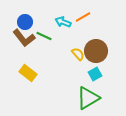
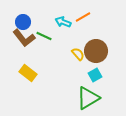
blue circle: moved 2 px left
cyan square: moved 1 px down
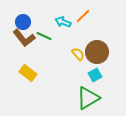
orange line: moved 1 px up; rotated 14 degrees counterclockwise
brown circle: moved 1 px right, 1 px down
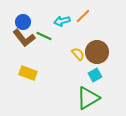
cyan arrow: moved 1 px left, 1 px up; rotated 35 degrees counterclockwise
yellow rectangle: rotated 18 degrees counterclockwise
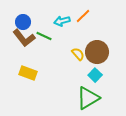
cyan square: rotated 16 degrees counterclockwise
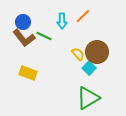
cyan arrow: rotated 77 degrees counterclockwise
cyan square: moved 6 px left, 7 px up
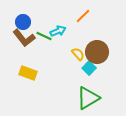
cyan arrow: moved 4 px left, 10 px down; rotated 112 degrees counterclockwise
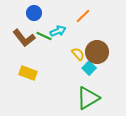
blue circle: moved 11 px right, 9 px up
